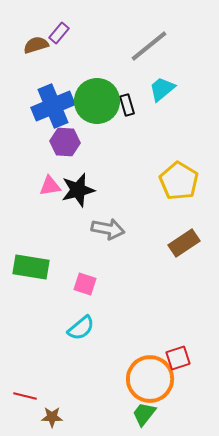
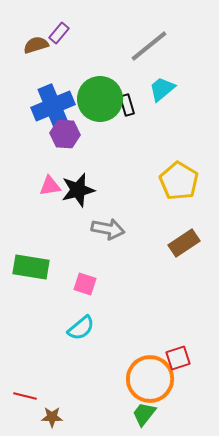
green circle: moved 3 px right, 2 px up
purple hexagon: moved 8 px up
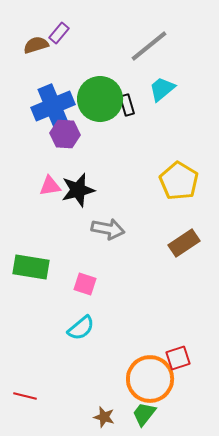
brown star: moved 52 px right; rotated 15 degrees clockwise
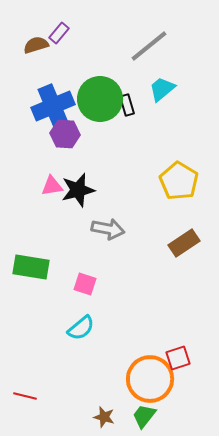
pink triangle: moved 2 px right
green trapezoid: moved 2 px down
